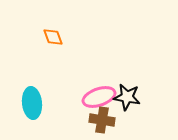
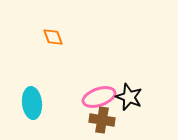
black star: moved 2 px right; rotated 12 degrees clockwise
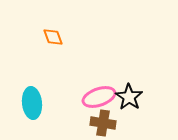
black star: rotated 12 degrees clockwise
brown cross: moved 1 px right, 3 px down
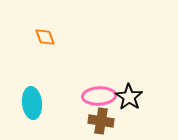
orange diamond: moved 8 px left
pink ellipse: moved 1 px up; rotated 16 degrees clockwise
brown cross: moved 2 px left, 2 px up
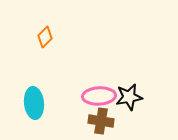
orange diamond: rotated 65 degrees clockwise
black star: rotated 28 degrees clockwise
cyan ellipse: moved 2 px right
